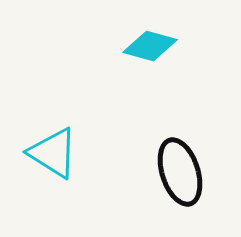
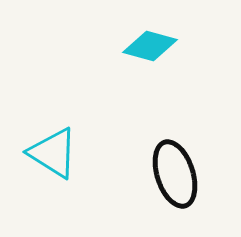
black ellipse: moved 5 px left, 2 px down
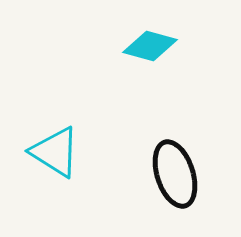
cyan triangle: moved 2 px right, 1 px up
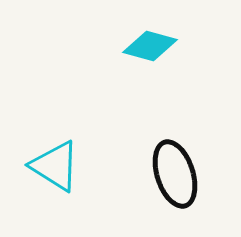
cyan triangle: moved 14 px down
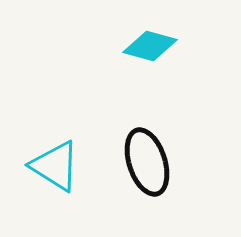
black ellipse: moved 28 px left, 12 px up
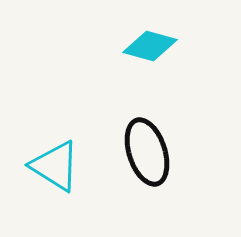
black ellipse: moved 10 px up
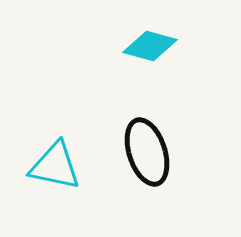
cyan triangle: rotated 20 degrees counterclockwise
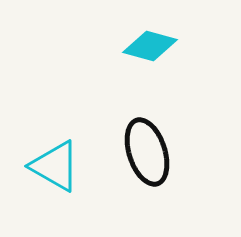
cyan triangle: rotated 18 degrees clockwise
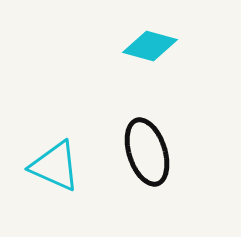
cyan triangle: rotated 6 degrees counterclockwise
